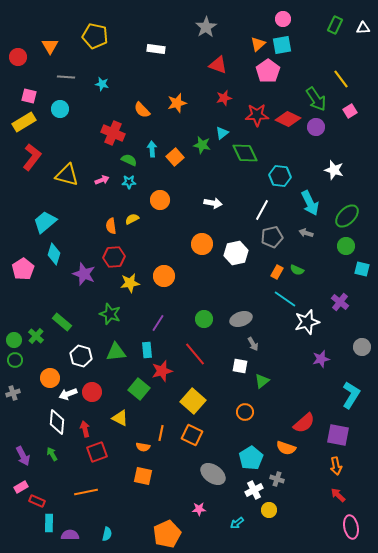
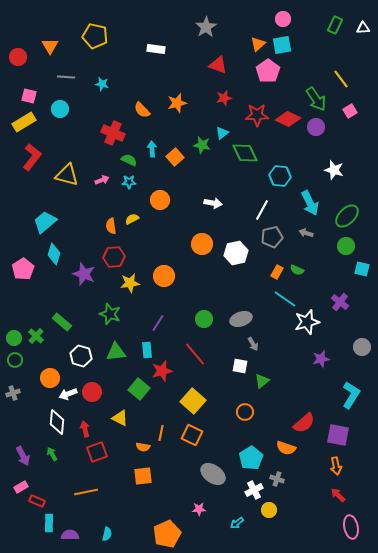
green circle at (14, 340): moved 2 px up
orange square at (143, 476): rotated 18 degrees counterclockwise
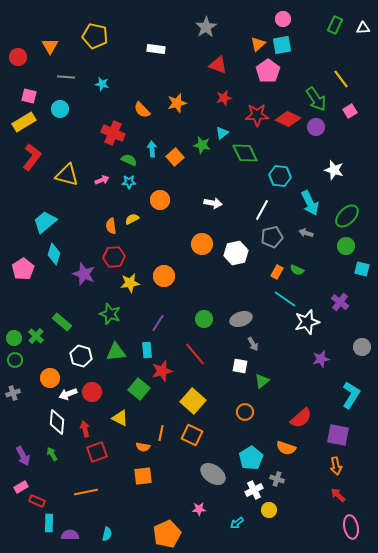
red semicircle at (304, 423): moved 3 px left, 5 px up
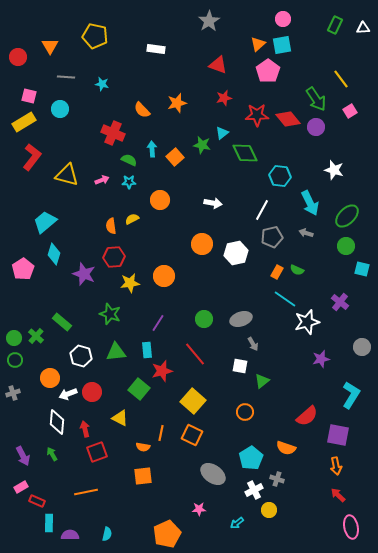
gray star at (206, 27): moved 3 px right, 6 px up
red diamond at (288, 119): rotated 25 degrees clockwise
red semicircle at (301, 418): moved 6 px right, 2 px up
